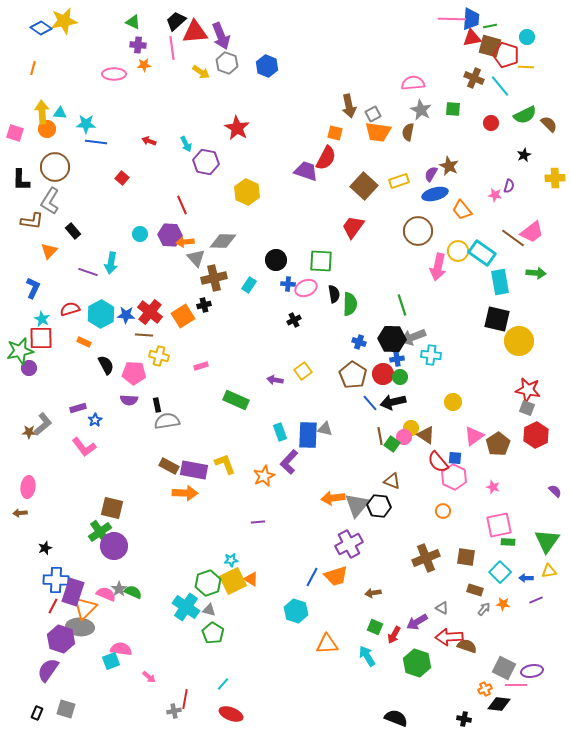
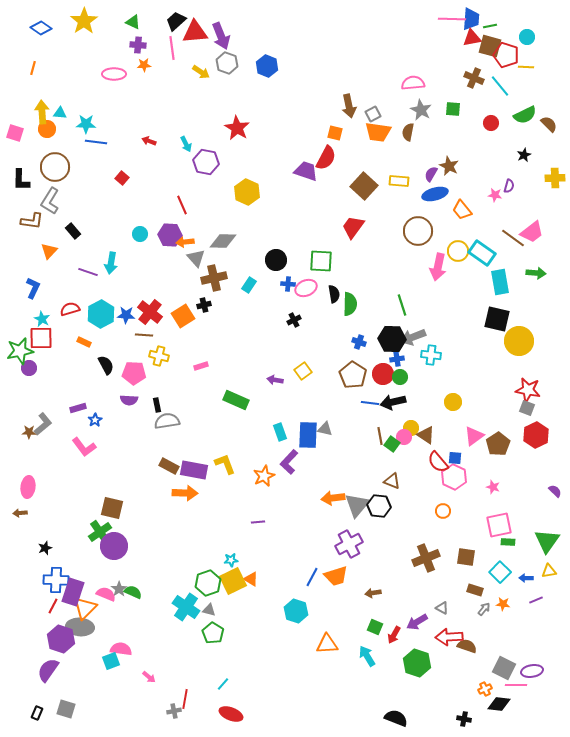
yellow star at (64, 21): moved 20 px right; rotated 24 degrees counterclockwise
yellow rectangle at (399, 181): rotated 24 degrees clockwise
blue line at (370, 403): rotated 42 degrees counterclockwise
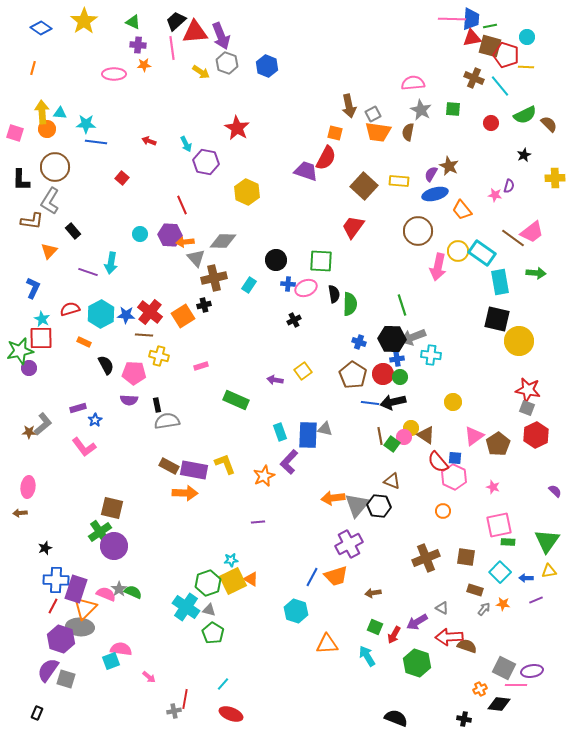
purple rectangle at (73, 592): moved 3 px right, 3 px up
orange cross at (485, 689): moved 5 px left
gray square at (66, 709): moved 30 px up
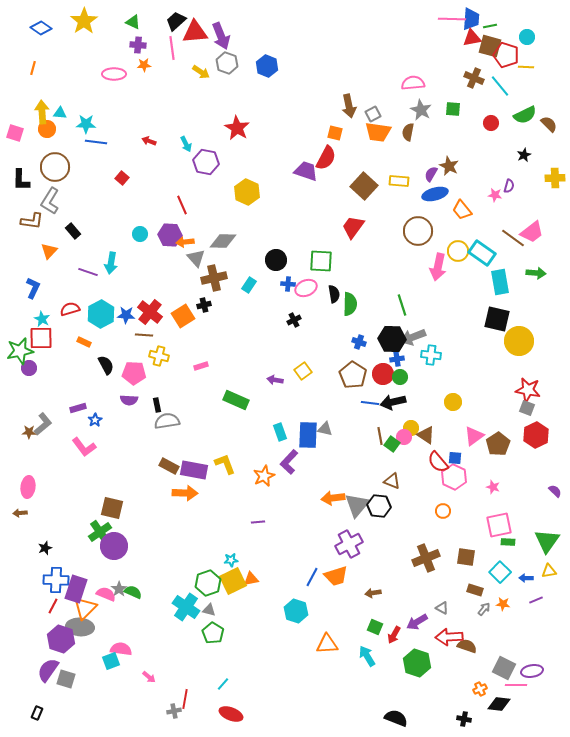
orange triangle at (251, 579): rotated 42 degrees counterclockwise
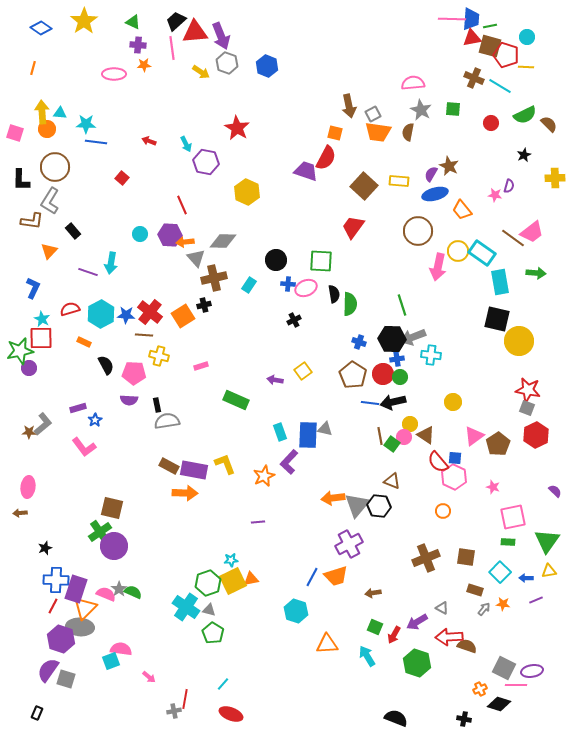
cyan line at (500, 86): rotated 20 degrees counterclockwise
yellow circle at (411, 428): moved 1 px left, 4 px up
pink square at (499, 525): moved 14 px right, 8 px up
black diamond at (499, 704): rotated 10 degrees clockwise
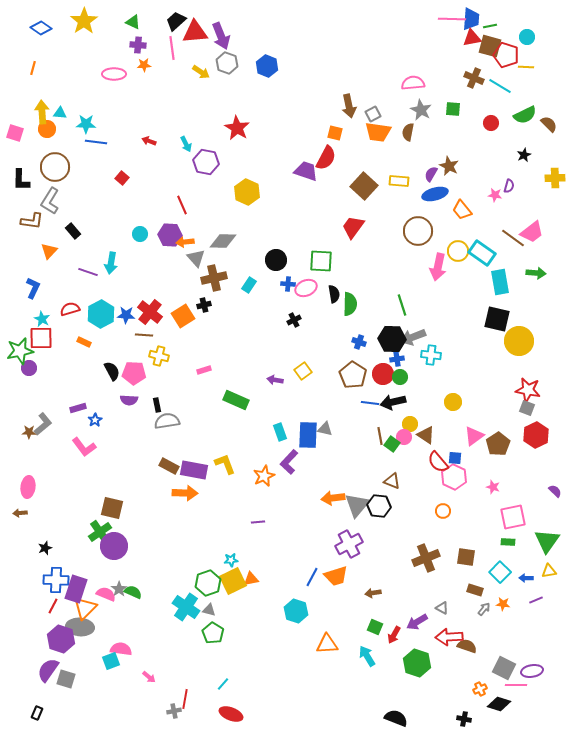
black semicircle at (106, 365): moved 6 px right, 6 px down
pink rectangle at (201, 366): moved 3 px right, 4 px down
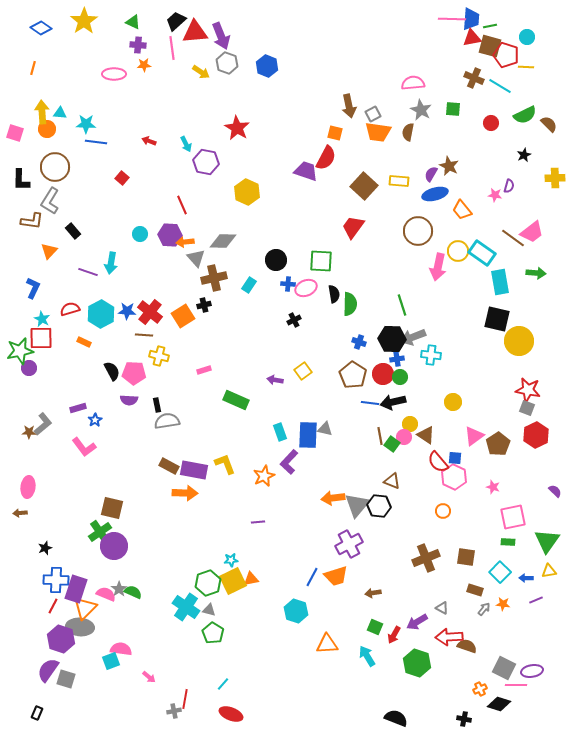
blue star at (126, 315): moved 1 px right, 4 px up
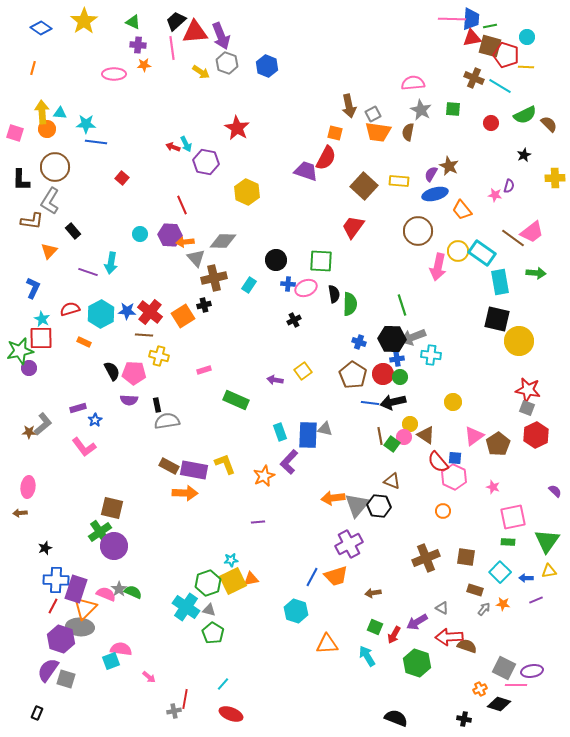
red arrow at (149, 141): moved 24 px right, 6 px down
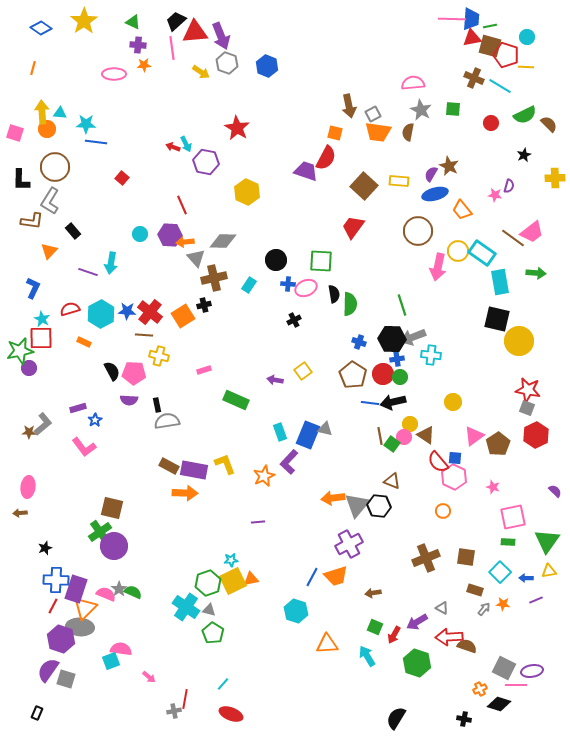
blue rectangle at (308, 435): rotated 20 degrees clockwise
black semicircle at (396, 718): rotated 80 degrees counterclockwise
